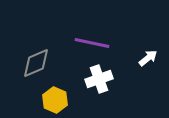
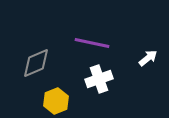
yellow hexagon: moved 1 px right, 1 px down; rotated 15 degrees clockwise
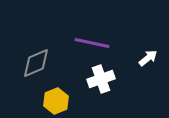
white cross: moved 2 px right
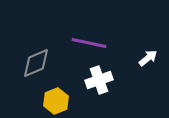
purple line: moved 3 px left
white cross: moved 2 px left, 1 px down
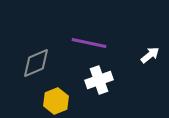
white arrow: moved 2 px right, 3 px up
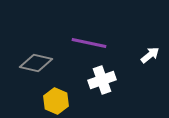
gray diamond: rotated 36 degrees clockwise
white cross: moved 3 px right
yellow hexagon: rotated 15 degrees counterclockwise
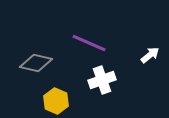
purple line: rotated 12 degrees clockwise
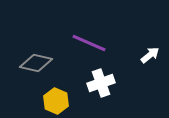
white cross: moved 1 px left, 3 px down
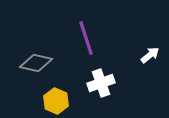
purple line: moved 3 px left, 5 px up; rotated 48 degrees clockwise
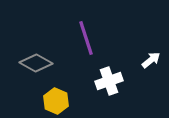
white arrow: moved 1 px right, 5 px down
gray diamond: rotated 16 degrees clockwise
white cross: moved 8 px right, 2 px up
